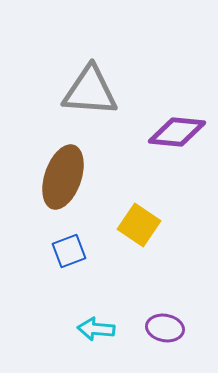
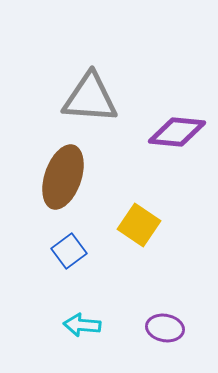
gray triangle: moved 7 px down
blue square: rotated 16 degrees counterclockwise
cyan arrow: moved 14 px left, 4 px up
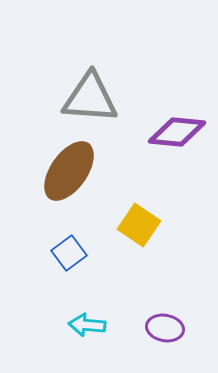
brown ellipse: moved 6 px right, 6 px up; rotated 16 degrees clockwise
blue square: moved 2 px down
cyan arrow: moved 5 px right
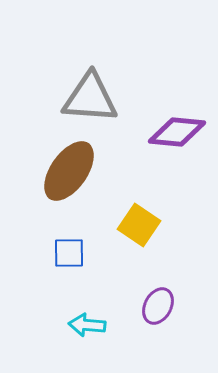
blue square: rotated 36 degrees clockwise
purple ellipse: moved 7 px left, 22 px up; rotated 72 degrees counterclockwise
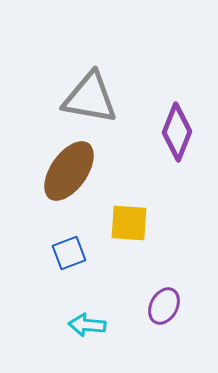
gray triangle: rotated 6 degrees clockwise
purple diamond: rotated 74 degrees counterclockwise
yellow square: moved 10 px left, 2 px up; rotated 30 degrees counterclockwise
blue square: rotated 20 degrees counterclockwise
purple ellipse: moved 6 px right
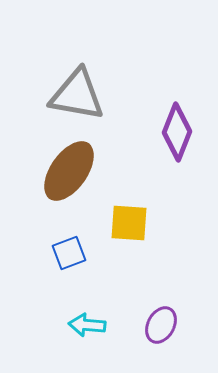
gray triangle: moved 13 px left, 3 px up
purple ellipse: moved 3 px left, 19 px down
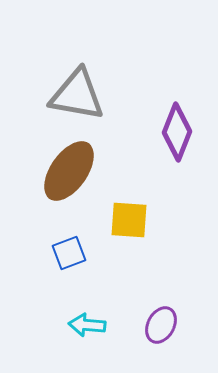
yellow square: moved 3 px up
